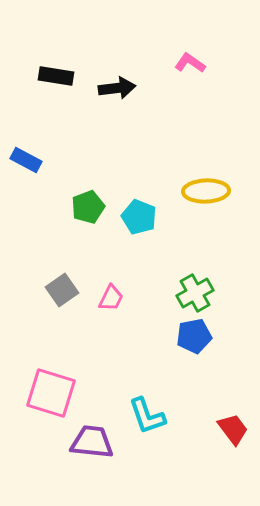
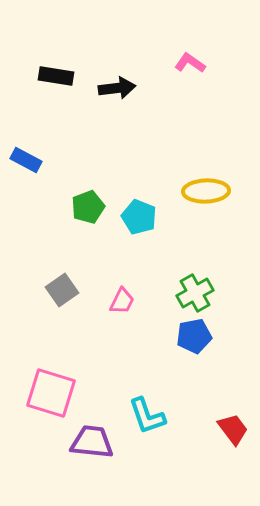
pink trapezoid: moved 11 px right, 3 px down
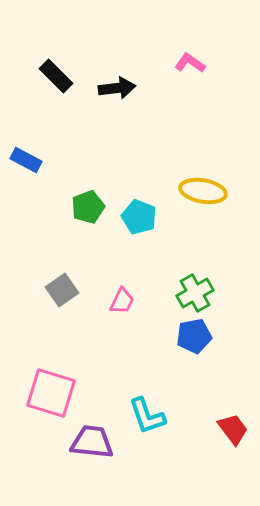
black rectangle: rotated 36 degrees clockwise
yellow ellipse: moved 3 px left; rotated 12 degrees clockwise
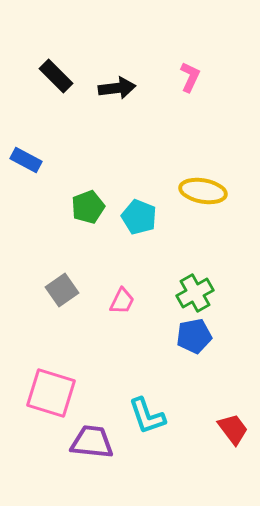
pink L-shape: moved 14 px down; rotated 80 degrees clockwise
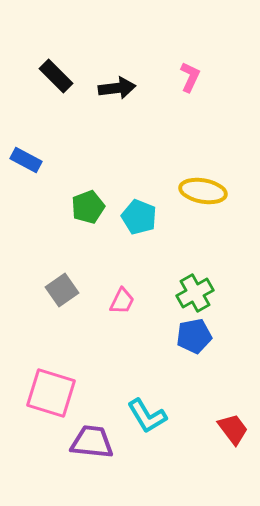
cyan L-shape: rotated 12 degrees counterclockwise
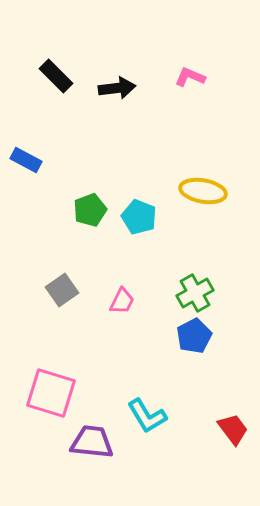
pink L-shape: rotated 92 degrees counterclockwise
green pentagon: moved 2 px right, 3 px down
blue pentagon: rotated 16 degrees counterclockwise
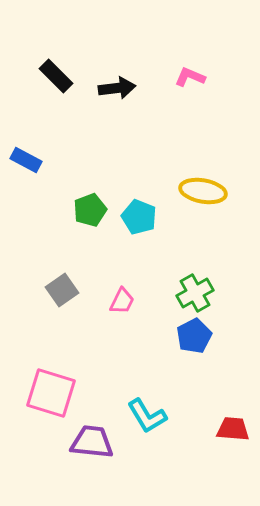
red trapezoid: rotated 48 degrees counterclockwise
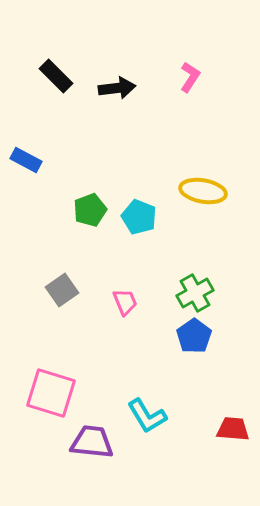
pink L-shape: rotated 100 degrees clockwise
pink trapezoid: moved 3 px right, 1 px down; rotated 48 degrees counterclockwise
blue pentagon: rotated 8 degrees counterclockwise
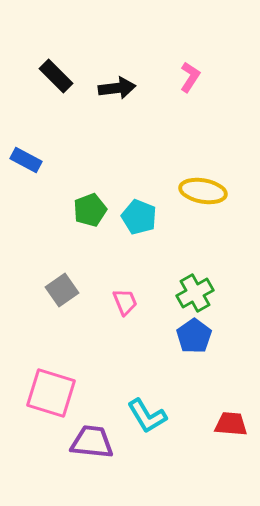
red trapezoid: moved 2 px left, 5 px up
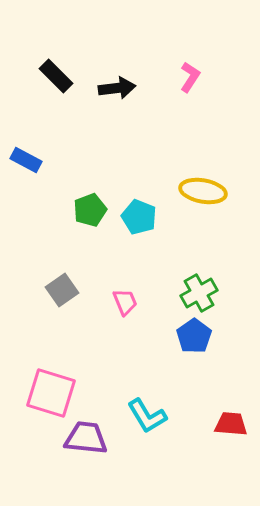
green cross: moved 4 px right
purple trapezoid: moved 6 px left, 4 px up
